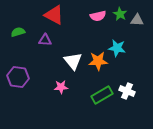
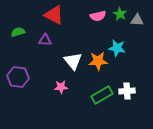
white cross: rotated 28 degrees counterclockwise
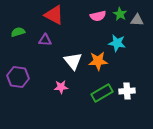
cyan star: moved 5 px up
green rectangle: moved 2 px up
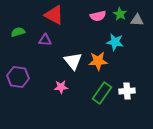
cyan star: moved 2 px left, 1 px up
green rectangle: rotated 25 degrees counterclockwise
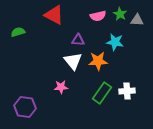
purple triangle: moved 33 px right
purple hexagon: moved 7 px right, 30 px down
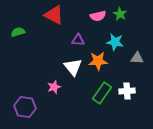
gray triangle: moved 38 px down
white triangle: moved 6 px down
pink star: moved 7 px left; rotated 16 degrees counterclockwise
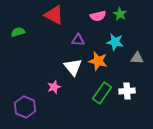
orange star: rotated 18 degrees clockwise
purple hexagon: rotated 15 degrees clockwise
